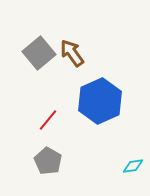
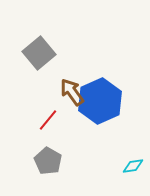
brown arrow: moved 39 px down
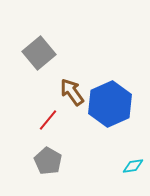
blue hexagon: moved 10 px right, 3 px down
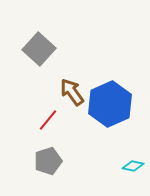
gray square: moved 4 px up; rotated 8 degrees counterclockwise
gray pentagon: rotated 24 degrees clockwise
cyan diamond: rotated 20 degrees clockwise
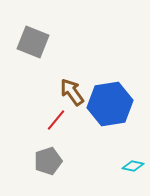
gray square: moved 6 px left, 7 px up; rotated 20 degrees counterclockwise
blue hexagon: rotated 15 degrees clockwise
red line: moved 8 px right
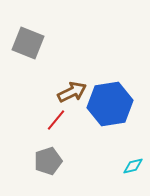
gray square: moved 5 px left, 1 px down
brown arrow: rotated 100 degrees clockwise
cyan diamond: rotated 25 degrees counterclockwise
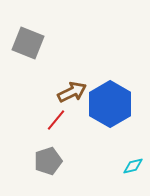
blue hexagon: rotated 21 degrees counterclockwise
